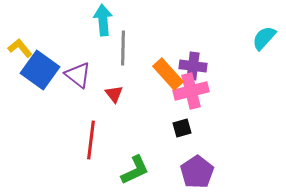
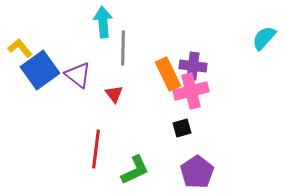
cyan arrow: moved 2 px down
blue square: rotated 18 degrees clockwise
orange rectangle: rotated 16 degrees clockwise
red line: moved 5 px right, 9 px down
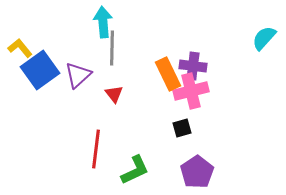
gray line: moved 11 px left
purple triangle: rotated 40 degrees clockwise
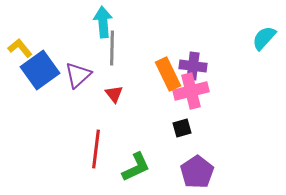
green L-shape: moved 1 px right, 3 px up
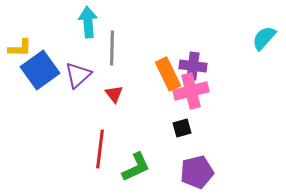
cyan arrow: moved 15 px left
yellow L-shape: rotated 130 degrees clockwise
red line: moved 4 px right
purple pentagon: rotated 20 degrees clockwise
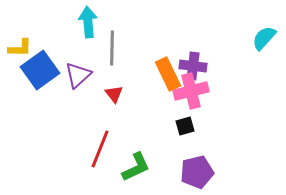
black square: moved 3 px right, 2 px up
red line: rotated 15 degrees clockwise
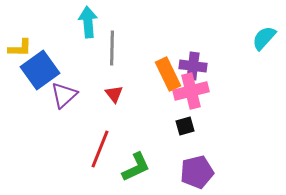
purple triangle: moved 14 px left, 20 px down
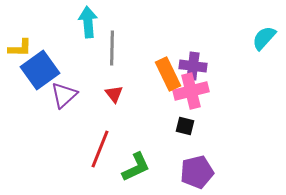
black square: rotated 30 degrees clockwise
